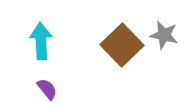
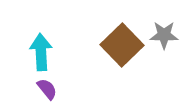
gray star: rotated 12 degrees counterclockwise
cyan arrow: moved 11 px down
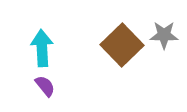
cyan arrow: moved 1 px right, 4 px up
purple semicircle: moved 2 px left, 3 px up
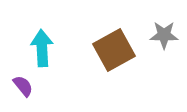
brown square: moved 8 px left, 5 px down; rotated 15 degrees clockwise
purple semicircle: moved 22 px left
